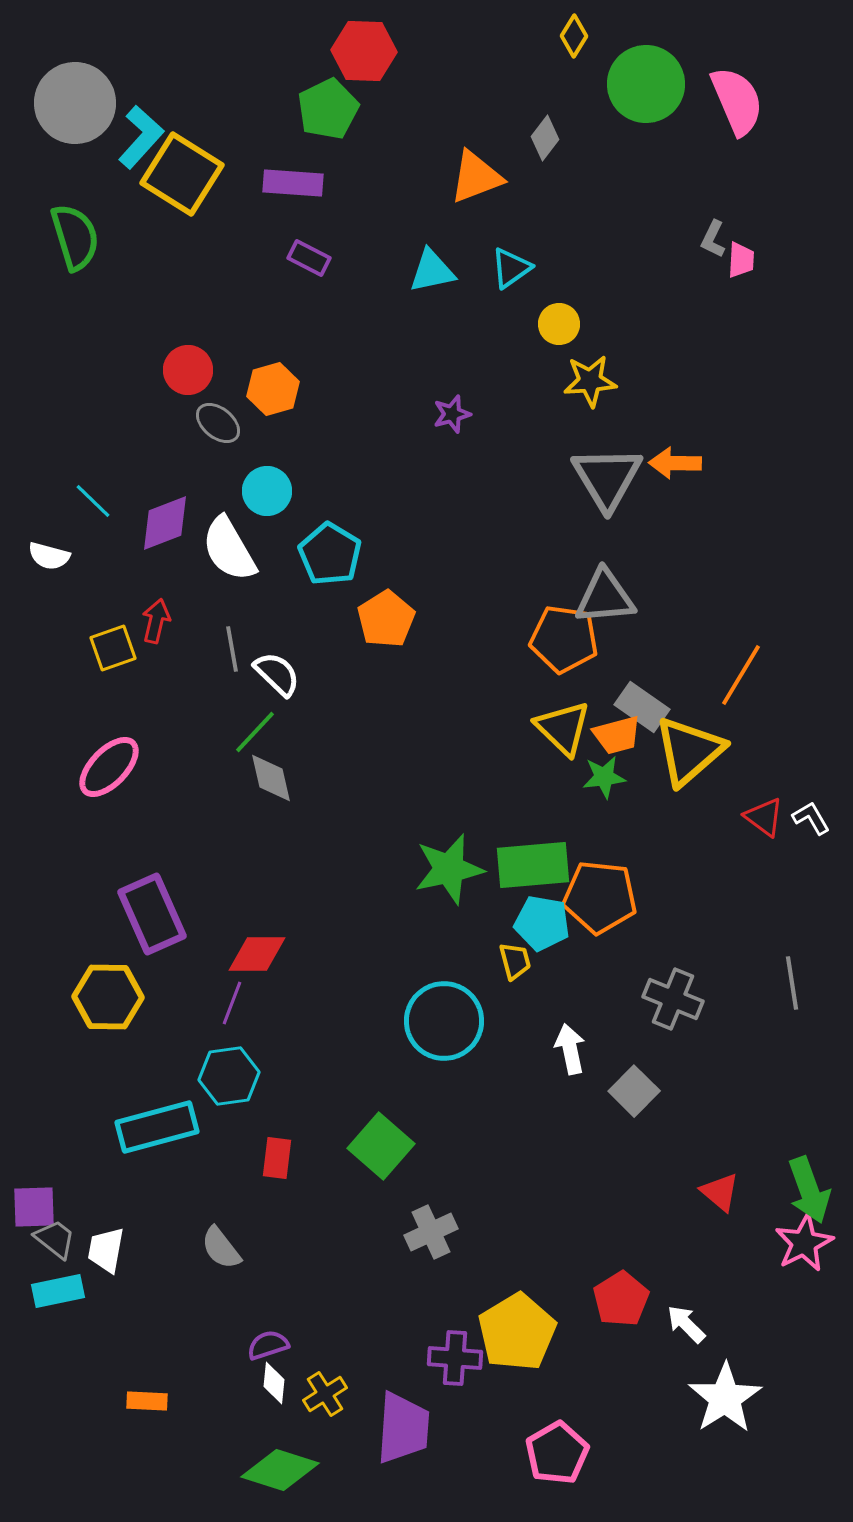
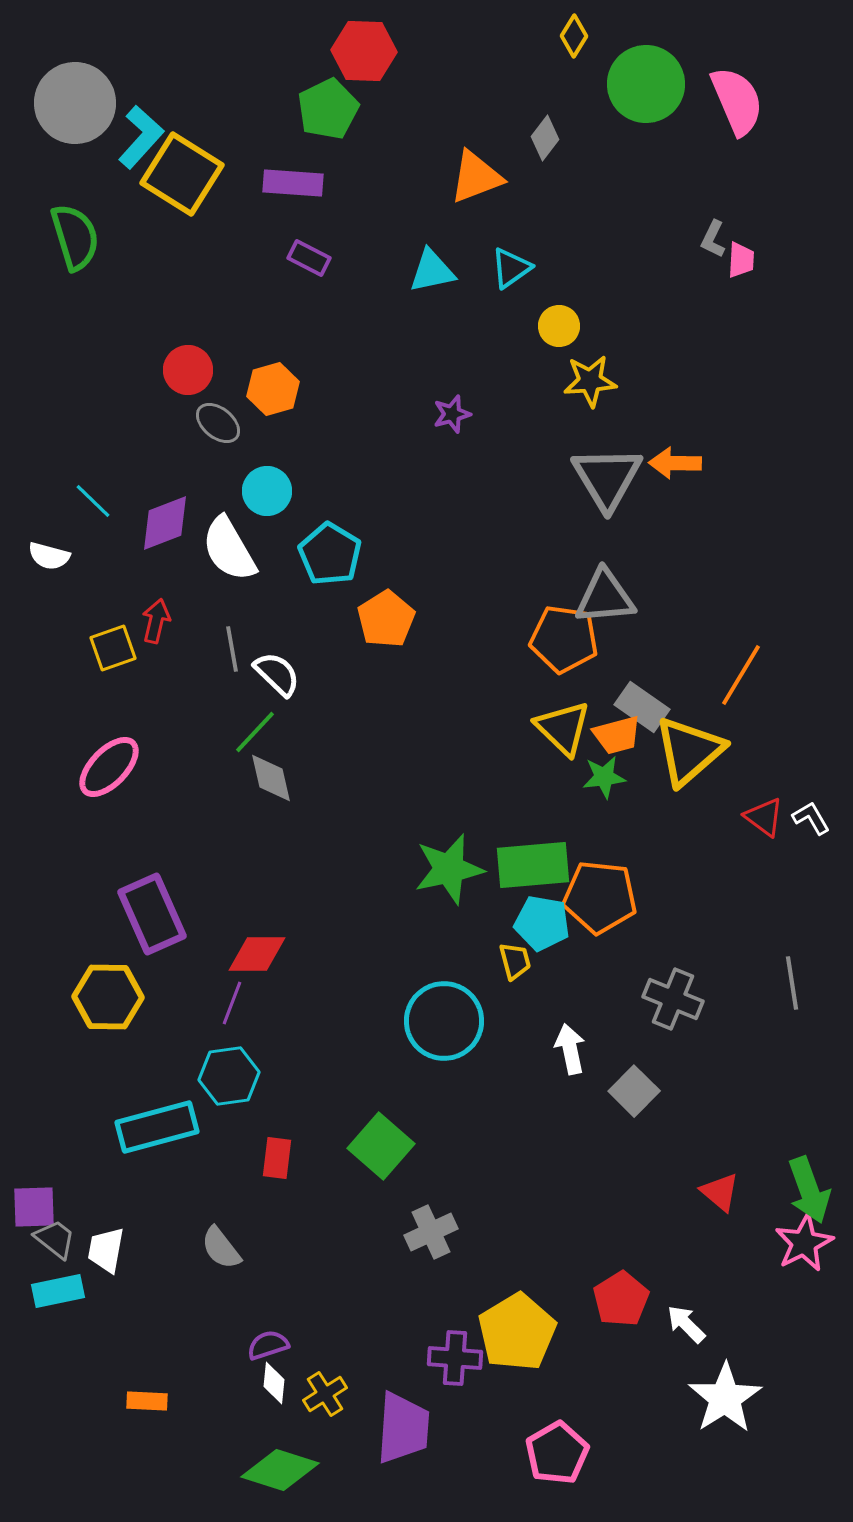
yellow circle at (559, 324): moved 2 px down
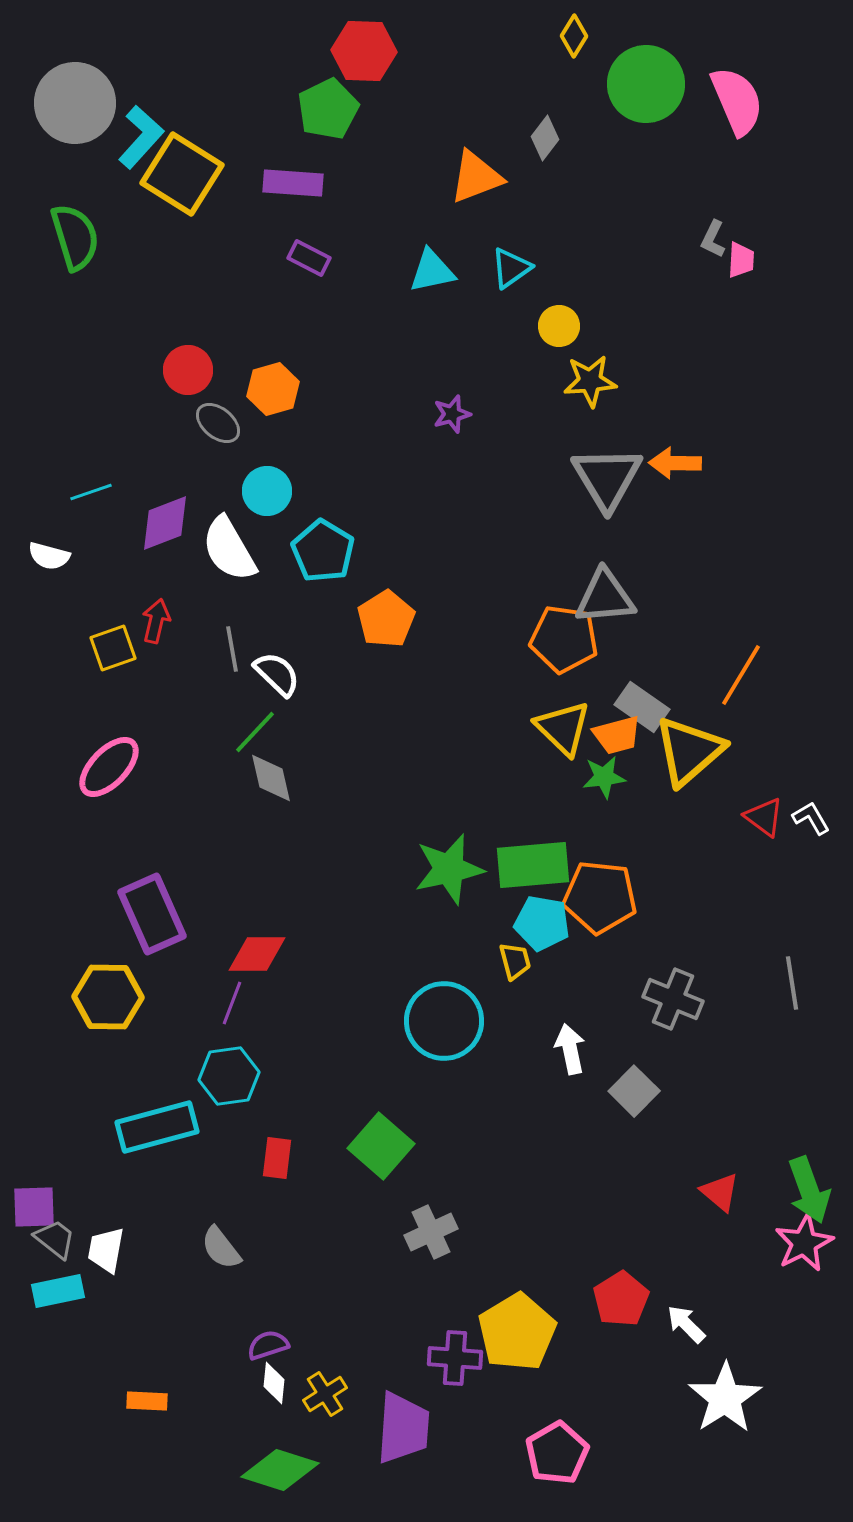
cyan line at (93, 501): moved 2 px left, 9 px up; rotated 63 degrees counterclockwise
cyan pentagon at (330, 554): moved 7 px left, 3 px up
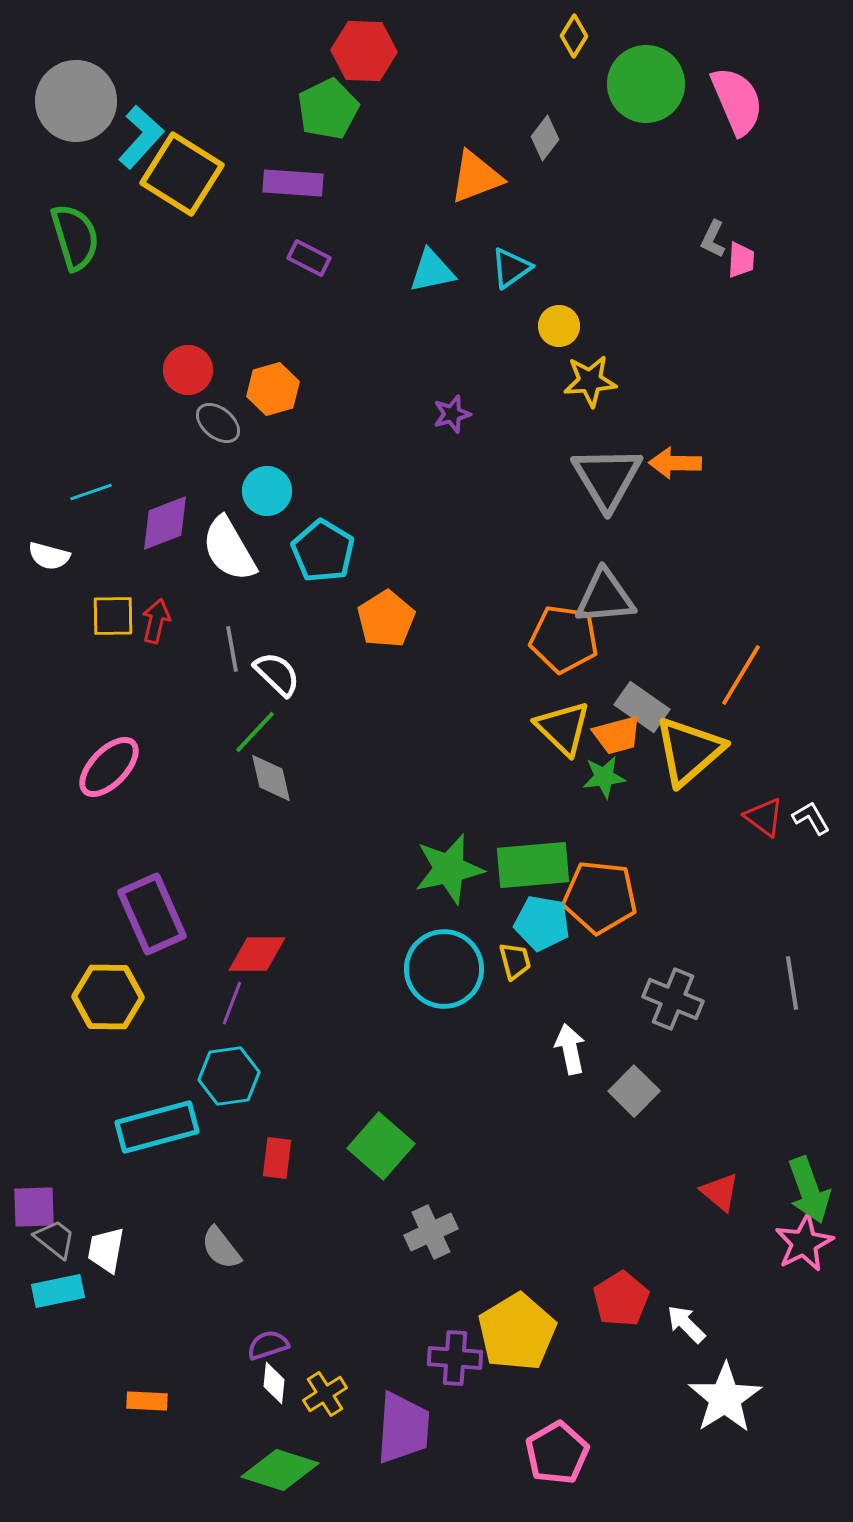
gray circle at (75, 103): moved 1 px right, 2 px up
yellow square at (113, 648): moved 32 px up; rotated 18 degrees clockwise
cyan circle at (444, 1021): moved 52 px up
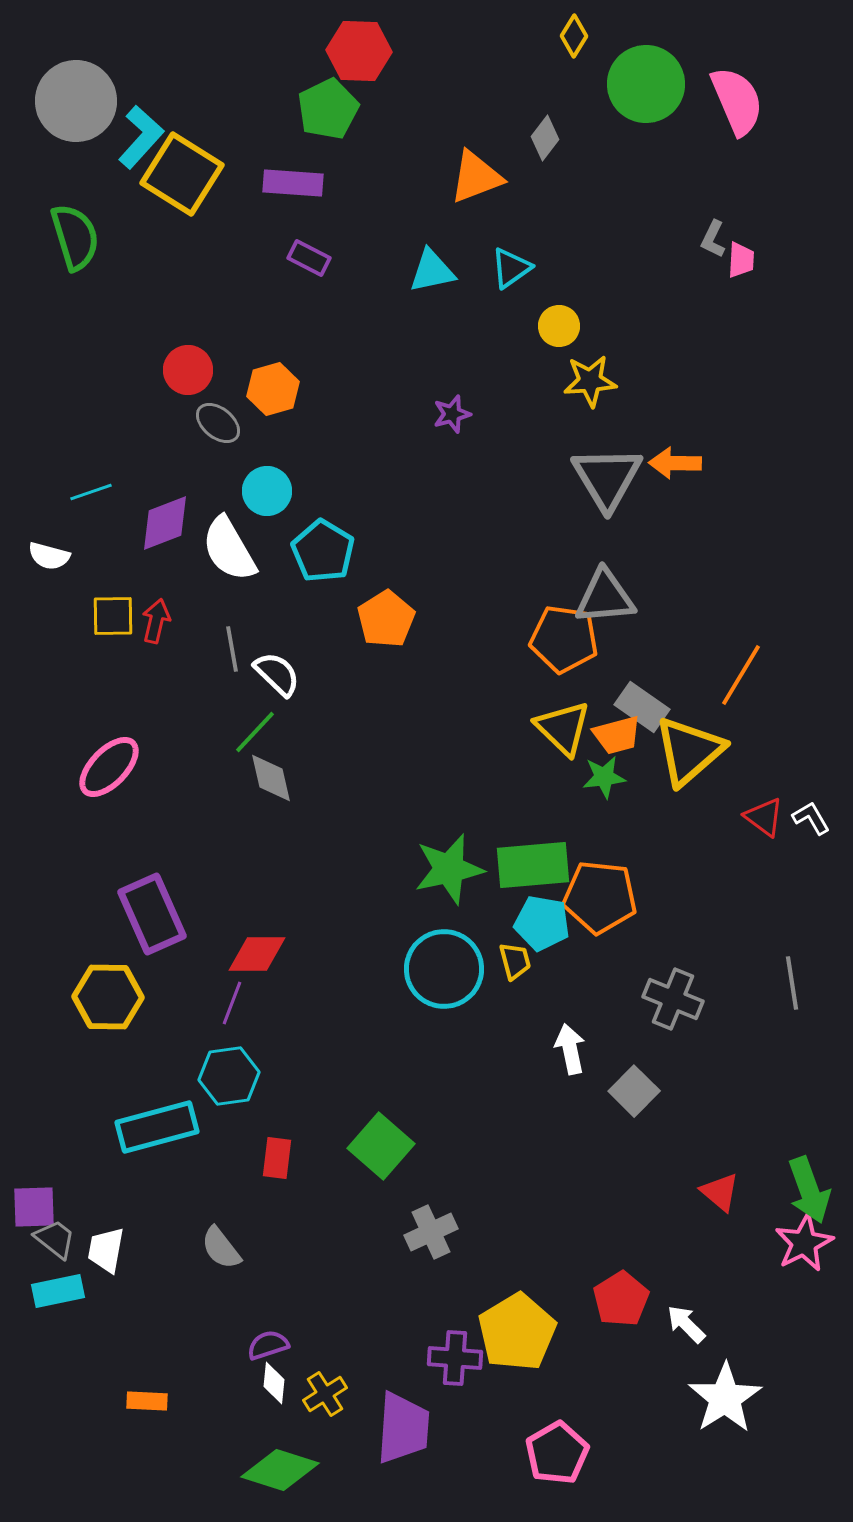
red hexagon at (364, 51): moved 5 px left
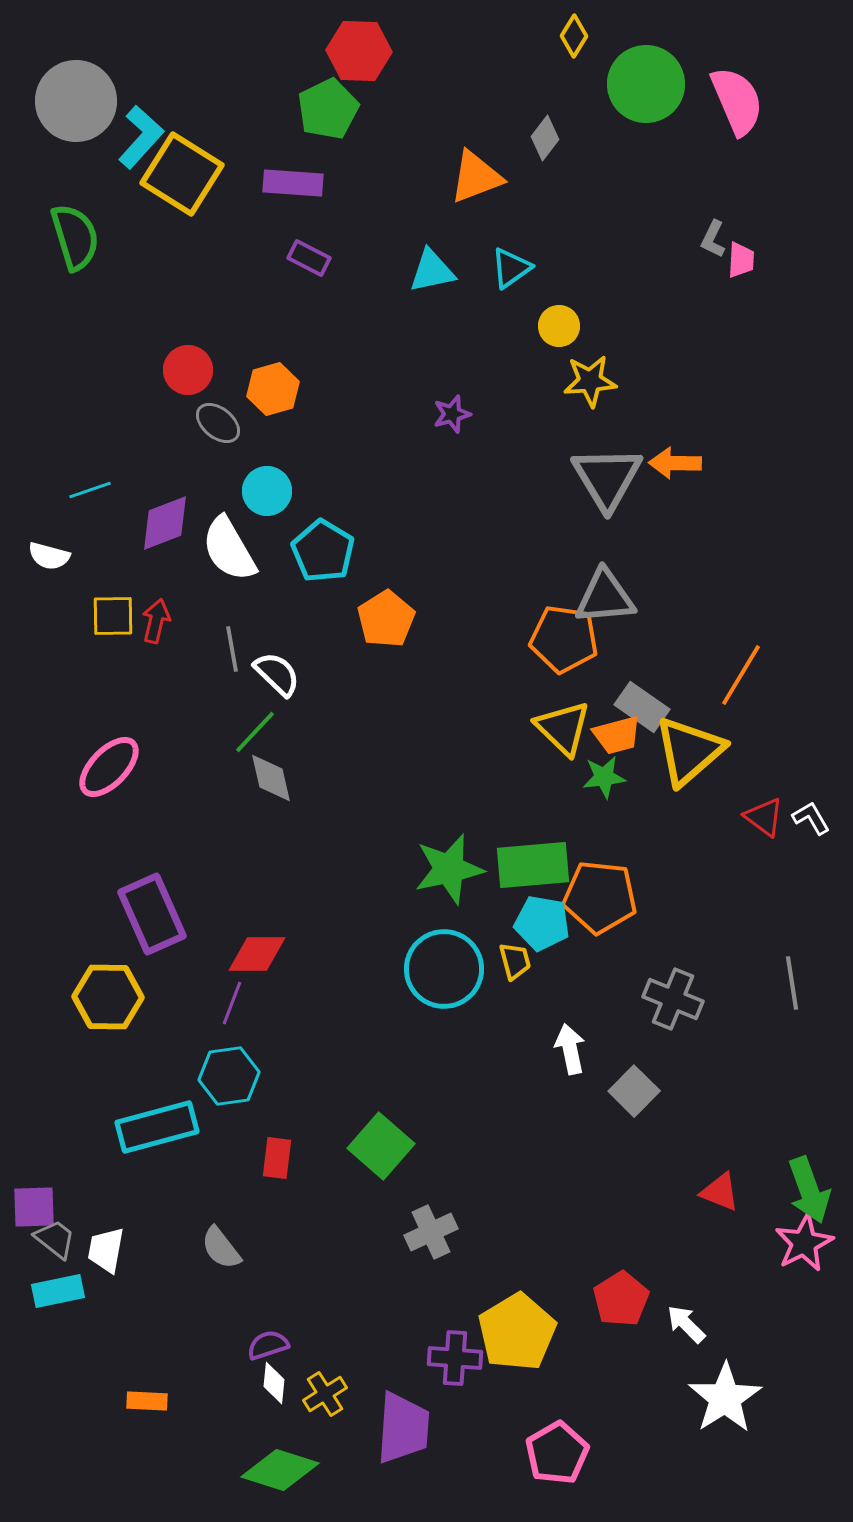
cyan line at (91, 492): moved 1 px left, 2 px up
red triangle at (720, 1192): rotated 18 degrees counterclockwise
